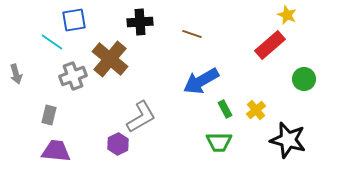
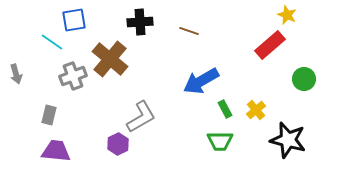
brown line: moved 3 px left, 3 px up
green trapezoid: moved 1 px right, 1 px up
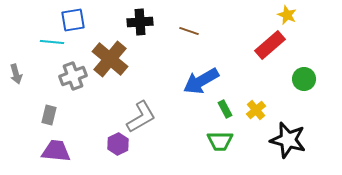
blue square: moved 1 px left
cyan line: rotated 30 degrees counterclockwise
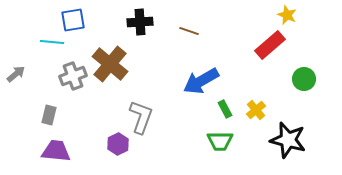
brown cross: moved 5 px down
gray arrow: rotated 114 degrees counterclockwise
gray L-shape: rotated 40 degrees counterclockwise
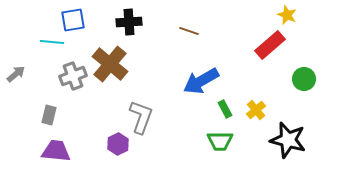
black cross: moved 11 px left
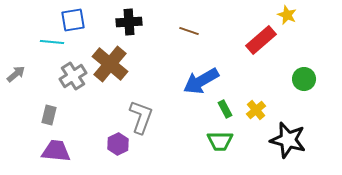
red rectangle: moved 9 px left, 5 px up
gray cross: rotated 12 degrees counterclockwise
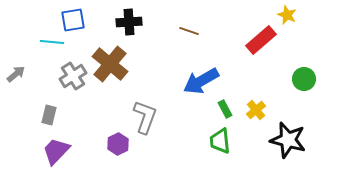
gray L-shape: moved 4 px right
green trapezoid: rotated 84 degrees clockwise
purple trapezoid: rotated 52 degrees counterclockwise
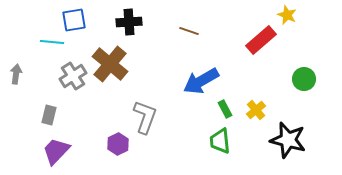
blue square: moved 1 px right
gray arrow: rotated 42 degrees counterclockwise
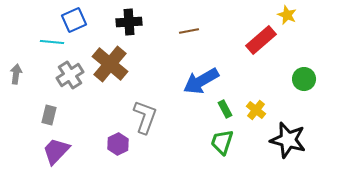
blue square: rotated 15 degrees counterclockwise
brown line: rotated 30 degrees counterclockwise
gray cross: moved 3 px left, 1 px up
yellow cross: rotated 12 degrees counterclockwise
green trapezoid: moved 2 px right, 1 px down; rotated 24 degrees clockwise
